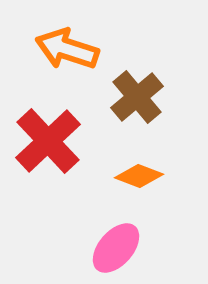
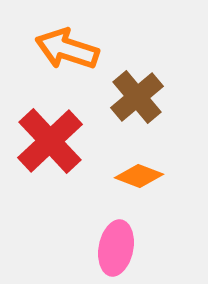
red cross: moved 2 px right
pink ellipse: rotated 30 degrees counterclockwise
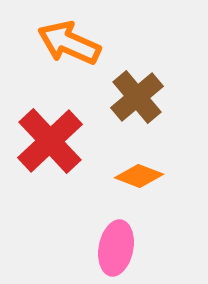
orange arrow: moved 2 px right, 6 px up; rotated 6 degrees clockwise
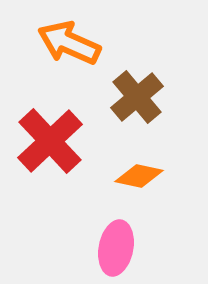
orange diamond: rotated 9 degrees counterclockwise
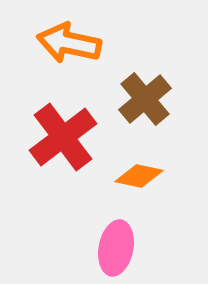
orange arrow: rotated 12 degrees counterclockwise
brown cross: moved 8 px right, 2 px down
red cross: moved 13 px right, 4 px up; rotated 6 degrees clockwise
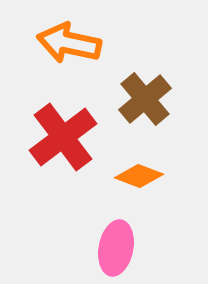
orange diamond: rotated 9 degrees clockwise
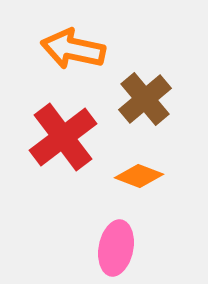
orange arrow: moved 4 px right, 6 px down
